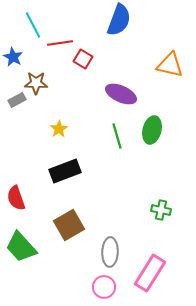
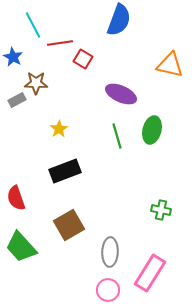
pink circle: moved 4 px right, 3 px down
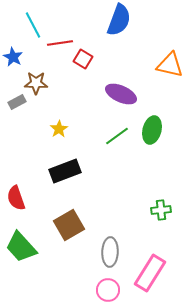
gray rectangle: moved 2 px down
green line: rotated 70 degrees clockwise
green cross: rotated 18 degrees counterclockwise
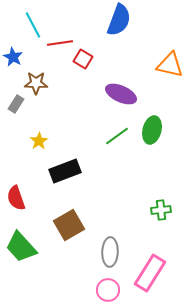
gray rectangle: moved 1 px left, 2 px down; rotated 30 degrees counterclockwise
yellow star: moved 20 px left, 12 px down
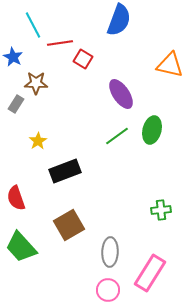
purple ellipse: rotated 32 degrees clockwise
yellow star: moved 1 px left
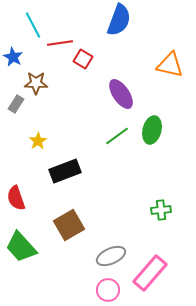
gray ellipse: moved 1 px right, 4 px down; rotated 64 degrees clockwise
pink rectangle: rotated 9 degrees clockwise
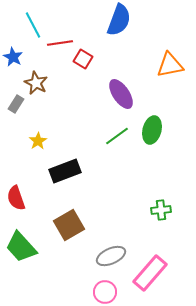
orange triangle: rotated 24 degrees counterclockwise
brown star: rotated 25 degrees clockwise
pink circle: moved 3 px left, 2 px down
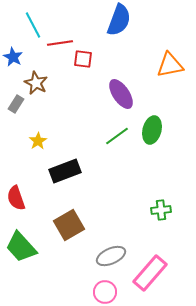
red square: rotated 24 degrees counterclockwise
